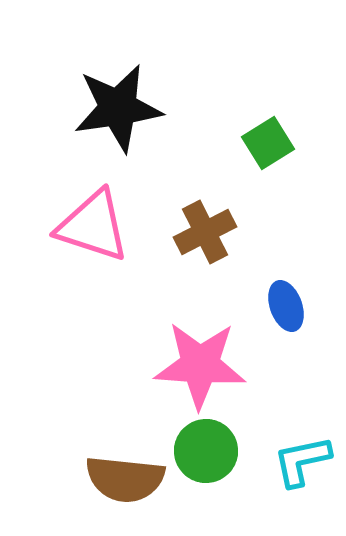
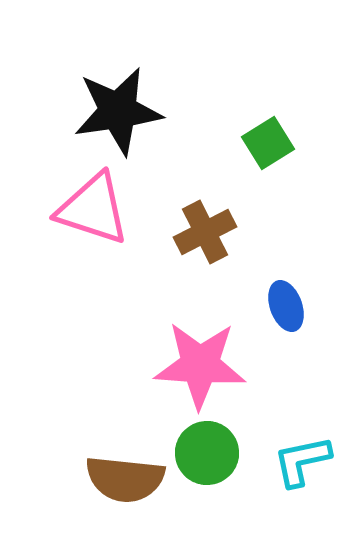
black star: moved 3 px down
pink triangle: moved 17 px up
green circle: moved 1 px right, 2 px down
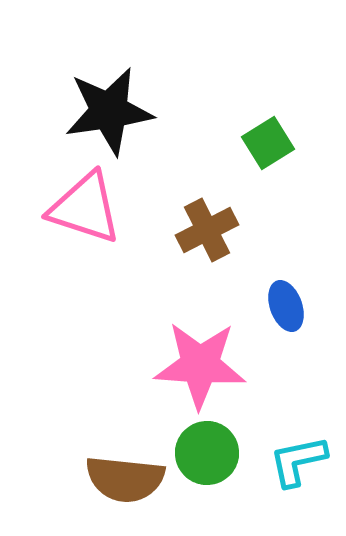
black star: moved 9 px left
pink triangle: moved 8 px left, 1 px up
brown cross: moved 2 px right, 2 px up
cyan L-shape: moved 4 px left
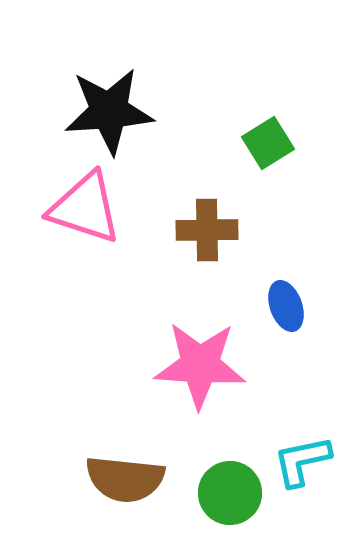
black star: rotated 4 degrees clockwise
brown cross: rotated 26 degrees clockwise
green circle: moved 23 px right, 40 px down
cyan L-shape: moved 4 px right
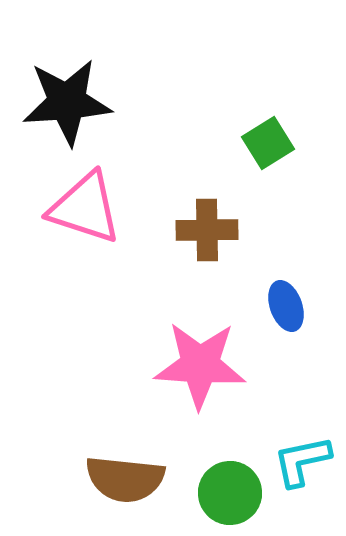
black star: moved 42 px left, 9 px up
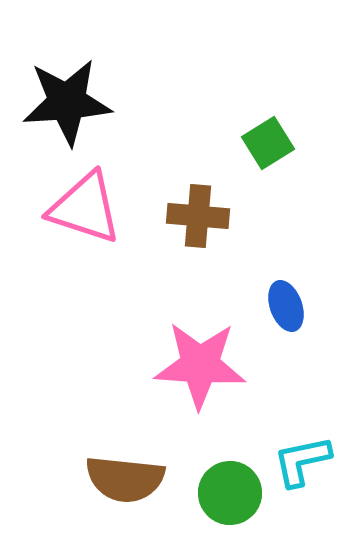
brown cross: moved 9 px left, 14 px up; rotated 6 degrees clockwise
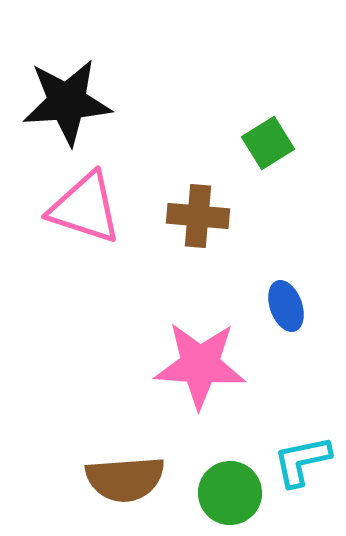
brown semicircle: rotated 10 degrees counterclockwise
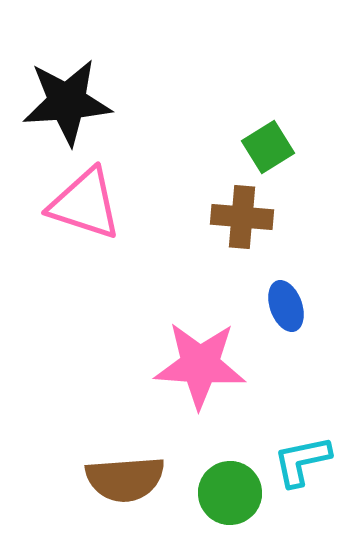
green square: moved 4 px down
pink triangle: moved 4 px up
brown cross: moved 44 px right, 1 px down
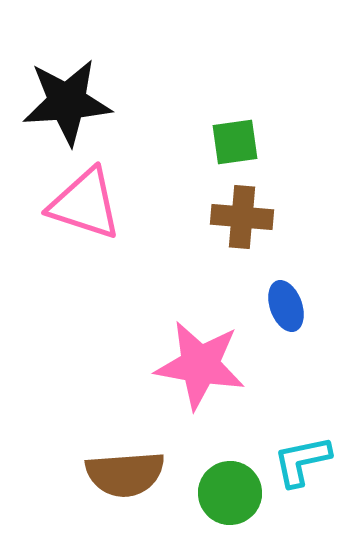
green square: moved 33 px left, 5 px up; rotated 24 degrees clockwise
pink star: rotated 6 degrees clockwise
brown semicircle: moved 5 px up
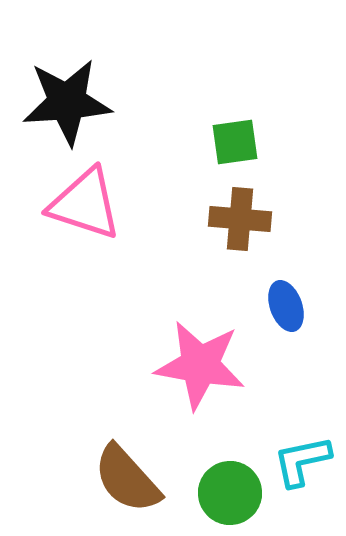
brown cross: moved 2 px left, 2 px down
brown semicircle: moved 2 px right, 5 px down; rotated 52 degrees clockwise
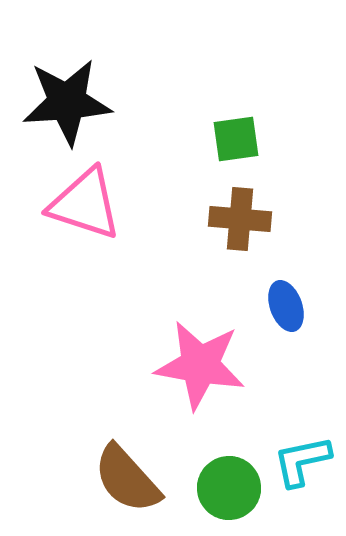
green square: moved 1 px right, 3 px up
green circle: moved 1 px left, 5 px up
